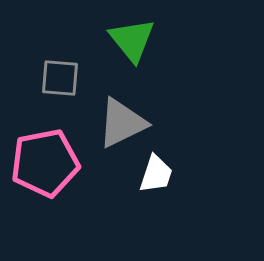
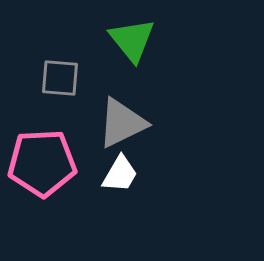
pink pentagon: moved 3 px left; rotated 8 degrees clockwise
white trapezoid: moved 36 px left; rotated 12 degrees clockwise
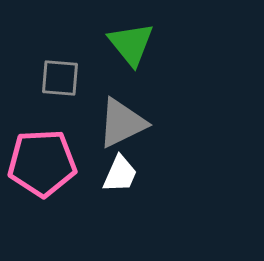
green triangle: moved 1 px left, 4 px down
white trapezoid: rotated 6 degrees counterclockwise
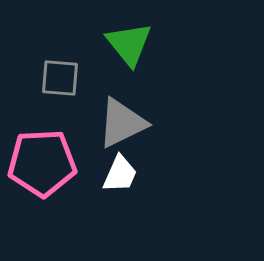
green triangle: moved 2 px left
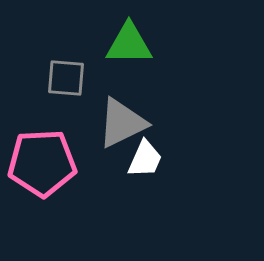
green triangle: rotated 51 degrees counterclockwise
gray square: moved 6 px right
white trapezoid: moved 25 px right, 15 px up
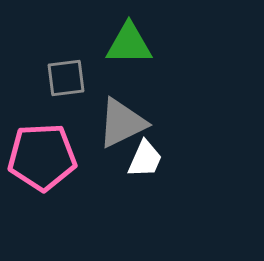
gray square: rotated 12 degrees counterclockwise
pink pentagon: moved 6 px up
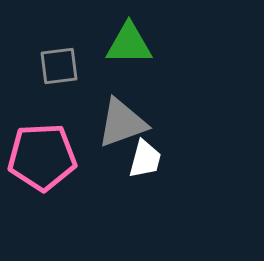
gray square: moved 7 px left, 12 px up
gray triangle: rotated 6 degrees clockwise
white trapezoid: rotated 9 degrees counterclockwise
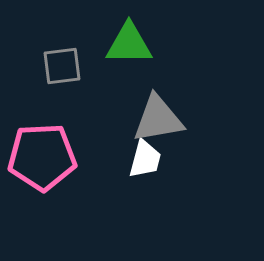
gray square: moved 3 px right
gray triangle: moved 36 px right, 4 px up; rotated 10 degrees clockwise
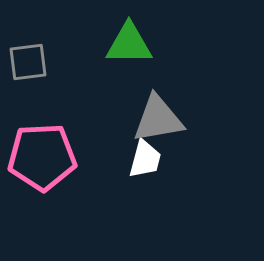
gray square: moved 34 px left, 4 px up
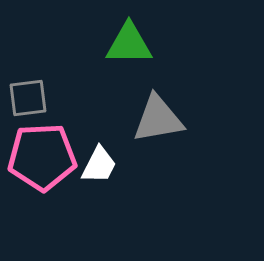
gray square: moved 36 px down
white trapezoid: moved 46 px left, 6 px down; rotated 12 degrees clockwise
